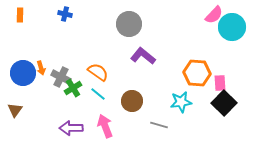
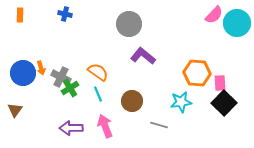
cyan circle: moved 5 px right, 4 px up
green cross: moved 3 px left
cyan line: rotated 28 degrees clockwise
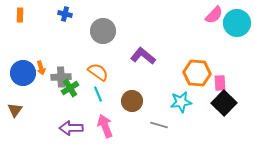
gray circle: moved 26 px left, 7 px down
gray cross: rotated 30 degrees counterclockwise
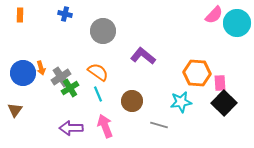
gray cross: rotated 30 degrees counterclockwise
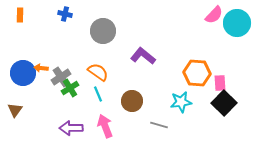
orange arrow: rotated 112 degrees clockwise
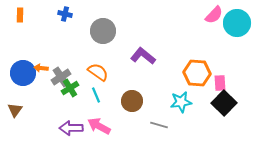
cyan line: moved 2 px left, 1 px down
pink arrow: moved 6 px left; rotated 40 degrees counterclockwise
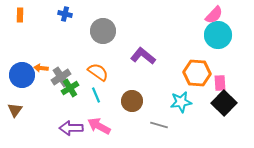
cyan circle: moved 19 px left, 12 px down
blue circle: moved 1 px left, 2 px down
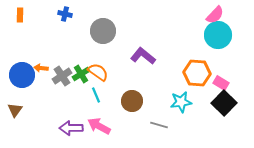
pink semicircle: moved 1 px right
gray cross: moved 1 px right, 1 px up
pink rectangle: moved 1 px right; rotated 56 degrees counterclockwise
green cross: moved 11 px right, 14 px up
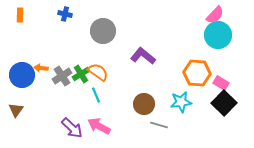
brown circle: moved 12 px right, 3 px down
brown triangle: moved 1 px right
purple arrow: moved 1 px right; rotated 135 degrees counterclockwise
